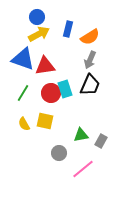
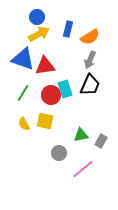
red circle: moved 2 px down
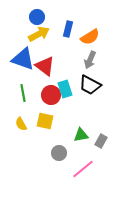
red triangle: rotated 45 degrees clockwise
black trapezoid: rotated 95 degrees clockwise
green line: rotated 42 degrees counterclockwise
yellow semicircle: moved 3 px left
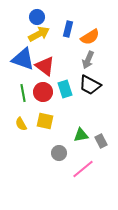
gray arrow: moved 2 px left
red circle: moved 8 px left, 3 px up
gray rectangle: rotated 56 degrees counterclockwise
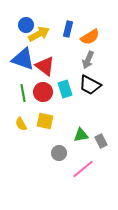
blue circle: moved 11 px left, 8 px down
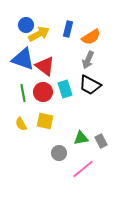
orange semicircle: moved 1 px right
green triangle: moved 3 px down
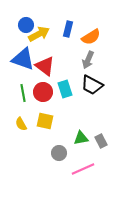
black trapezoid: moved 2 px right
pink line: rotated 15 degrees clockwise
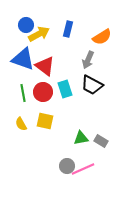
orange semicircle: moved 11 px right
gray rectangle: rotated 32 degrees counterclockwise
gray circle: moved 8 px right, 13 px down
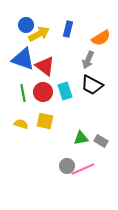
orange semicircle: moved 1 px left, 1 px down
cyan rectangle: moved 2 px down
yellow semicircle: rotated 136 degrees clockwise
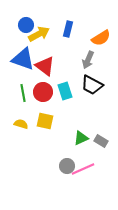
green triangle: rotated 14 degrees counterclockwise
